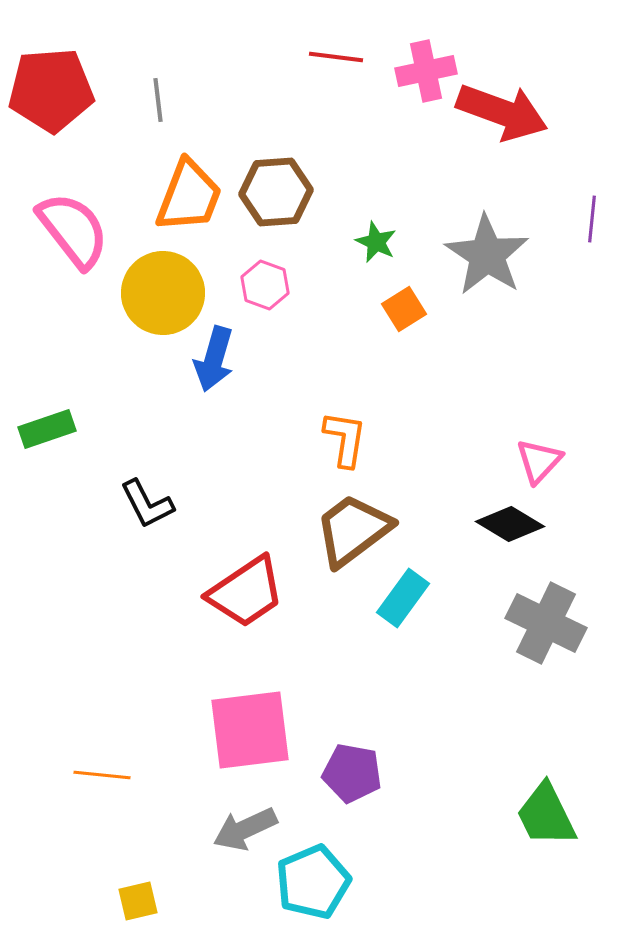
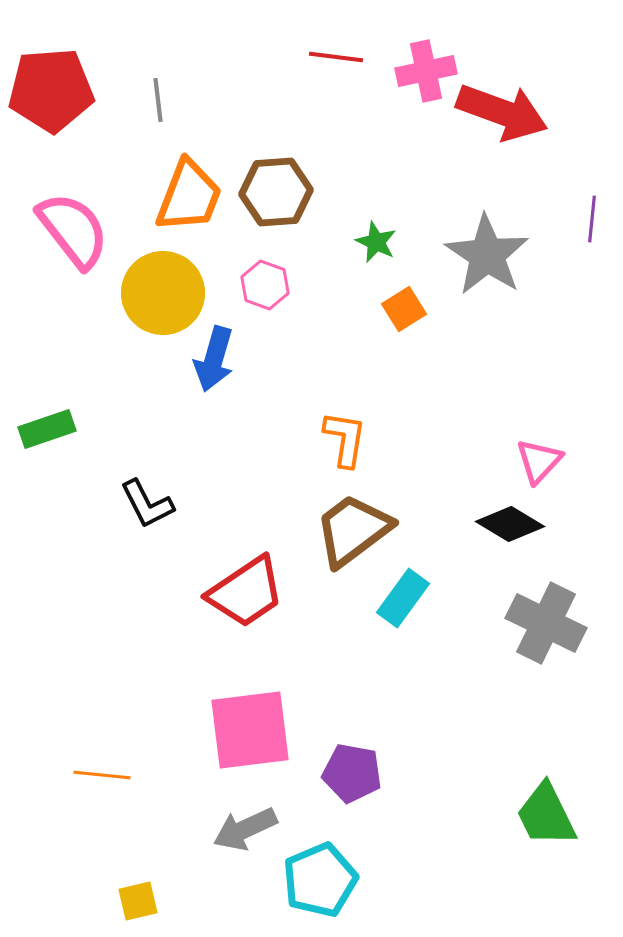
cyan pentagon: moved 7 px right, 2 px up
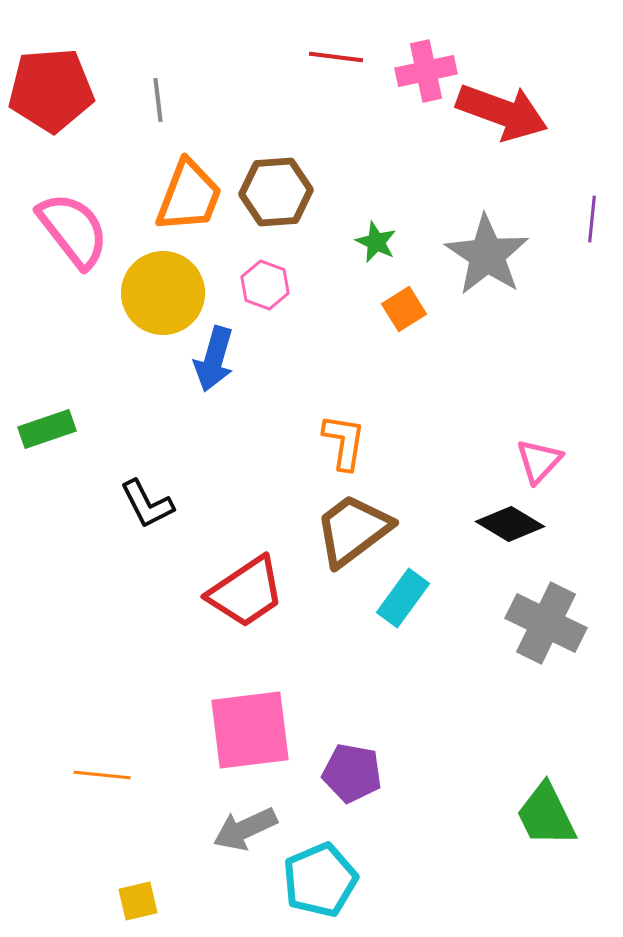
orange L-shape: moved 1 px left, 3 px down
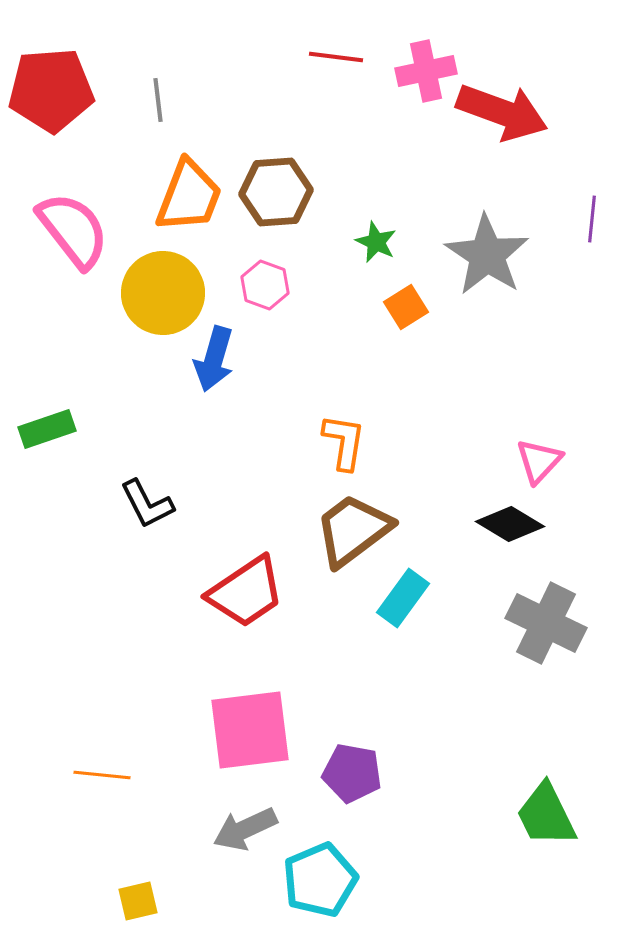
orange square: moved 2 px right, 2 px up
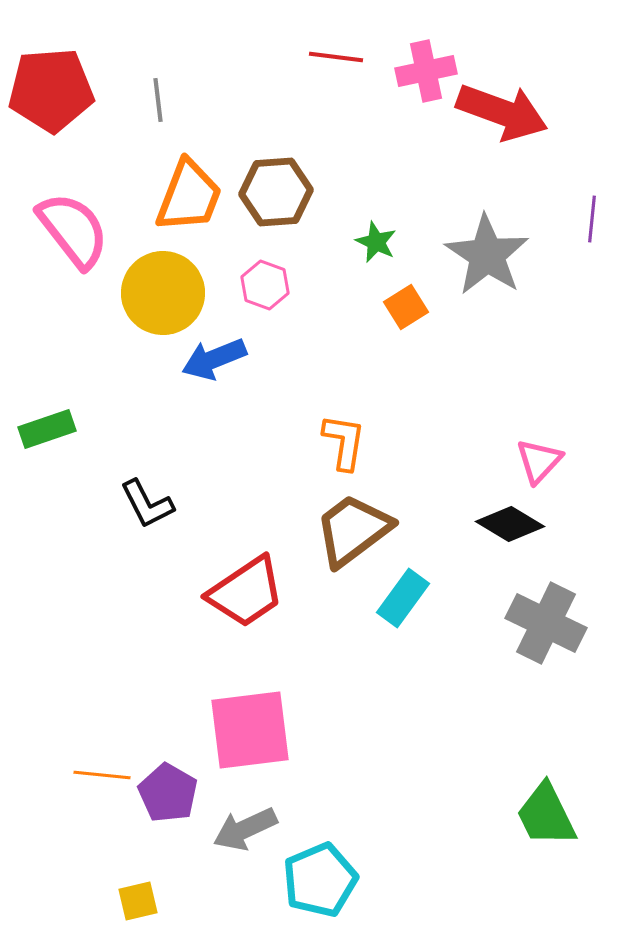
blue arrow: rotated 52 degrees clockwise
purple pentagon: moved 184 px left, 20 px down; rotated 20 degrees clockwise
